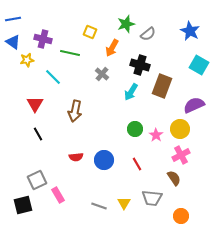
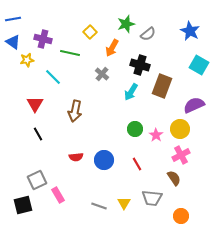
yellow square: rotated 24 degrees clockwise
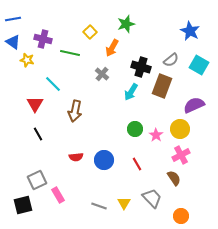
gray semicircle: moved 23 px right, 26 px down
yellow star: rotated 24 degrees clockwise
black cross: moved 1 px right, 2 px down
cyan line: moved 7 px down
gray trapezoid: rotated 140 degrees counterclockwise
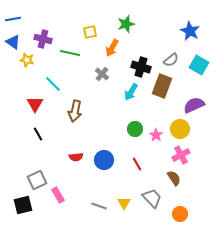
yellow square: rotated 32 degrees clockwise
orange circle: moved 1 px left, 2 px up
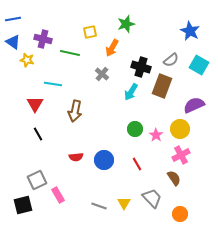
cyan line: rotated 36 degrees counterclockwise
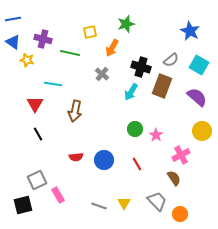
purple semicircle: moved 3 px right, 8 px up; rotated 65 degrees clockwise
yellow circle: moved 22 px right, 2 px down
gray trapezoid: moved 5 px right, 3 px down
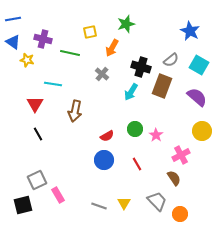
red semicircle: moved 31 px right, 21 px up; rotated 24 degrees counterclockwise
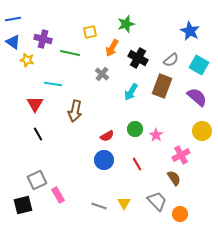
black cross: moved 3 px left, 9 px up; rotated 12 degrees clockwise
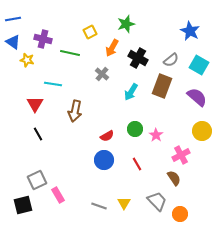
yellow square: rotated 16 degrees counterclockwise
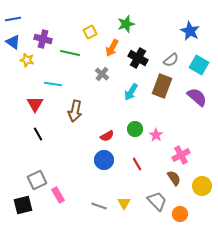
yellow circle: moved 55 px down
